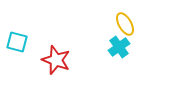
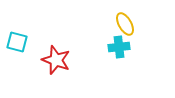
cyan cross: rotated 30 degrees clockwise
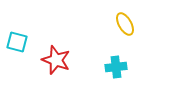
cyan cross: moved 3 px left, 20 px down
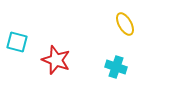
cyan cross: rotated 25 degrees clockwise
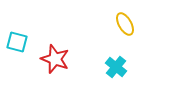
red star: moved 1 px left, 1 px up
cyan cross: rotated 20 degrees clockwise
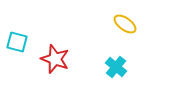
yellow ellipse: rotated 25 degrees counterclockwise
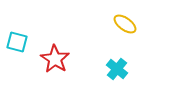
red star: rotated 12 degrees clockwise
cyan cross: moved 1 px right, 2 px down
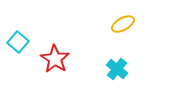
yellow ellipse: moved 2 px left; rotated 65 degrees counterclockwise
cyan square: moved 1 px right; rotated 25 degrees clockwise
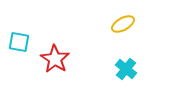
cyan square: moved 1 px right; rotated 30 degrees counterclockwise
cyan cross: moved 9 px right
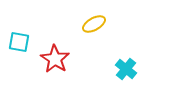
yellow ellipse: moved 29 px left
